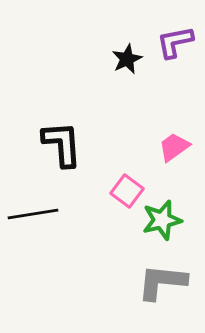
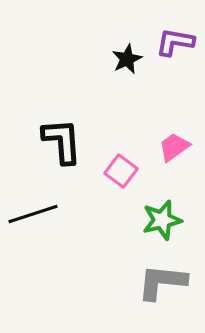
purple L-shape: rotated 21 degrees clockwise
black L-shape: moved 3 px up
pink square: moved 6 px left, 20 px up
black line: rotated 9 degrees counterclockwise
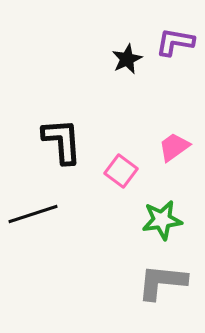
green star: rotated 6 degrees clockwise
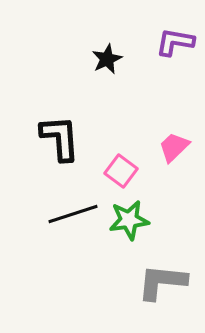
black star: moved 20 px left
black L-shape: moved 2 px left, 3 px up
pink trapezoid: rotated 8 degrees counterclockwise
black line: moved 40 px right
green star: moved 33 px left
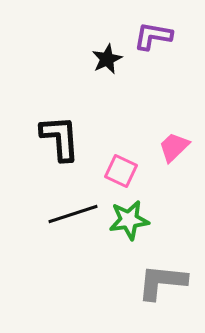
purple L-shape: moved 22 px left, 6 px up
pink square: rotated 12 degrees counterclockwise
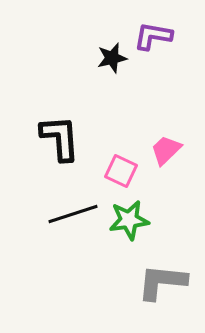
black star: moved 5 px right, 1 px up; rotated 12 degrees clockwise
pink trapezoid: moved 8 px left, 3 px down
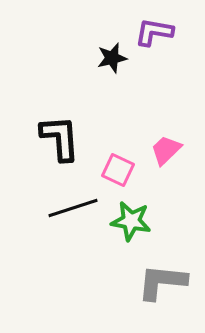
purple L-shape: moved 1 px right, 4 px up
pink square: moved 3 px left, 1 px up
black line: moved 6 px up
green star: moved 2 px right, 1 px down; rotated 18 degrees clockwise
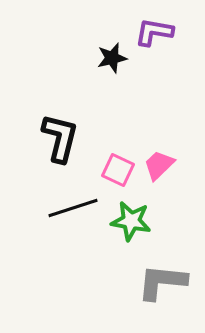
black L-shape: rotated 18 degrees clockwise
pink trapezoid: moved 7 px left, 15 px down
